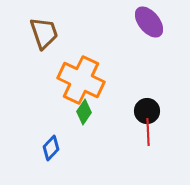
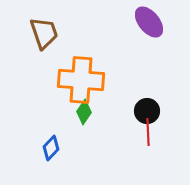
orange cross: rotated 21 degrees counterclockwise
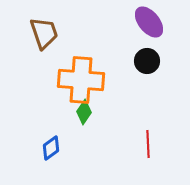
black circle: moved 50 px up
red line: moved 12 px down
blue diamond: rotated 10 degrees clockwise
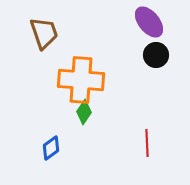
black circle: moved 9 px right, 6 px up
red line: moved 1 px left, 1 px up
